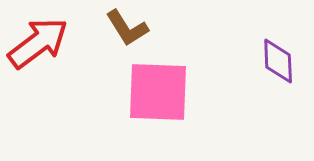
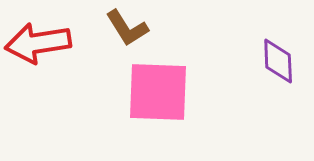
red arrow: rotated 152 degrees counterclockwise
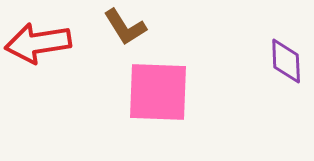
brown L-shape: moved 2 px left, 1 px up
purple diamond: moved 8 px right
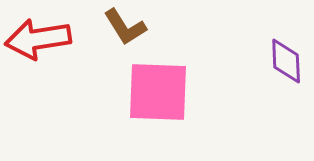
red arrow: moved 4 px up
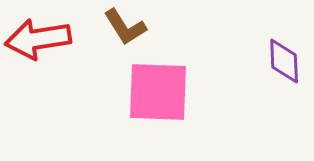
purple diamond: moved 2 px left
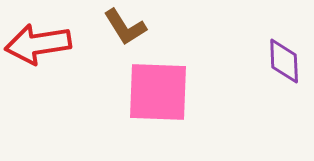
red arrow: moved 5 px down
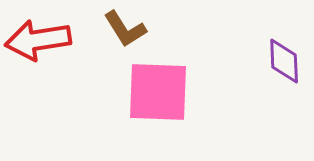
brown L-shape: moved 2 px down
red arrow: moved 4 px up
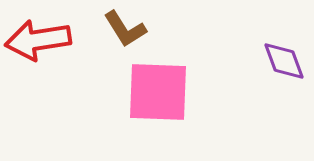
purple diamond: rotated 18 degrees counterclockwise
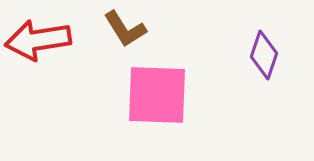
purple diamond: moved 20 px left, 6 px up; rotated 39 degrees clockwise
pink square: moved 1 px left, 3 px down
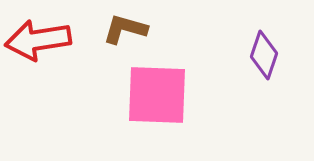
brown L-shape: rotated 138 degrees clockwise
